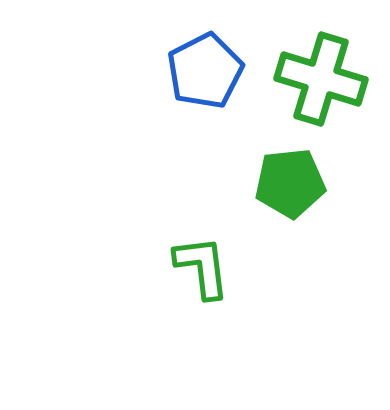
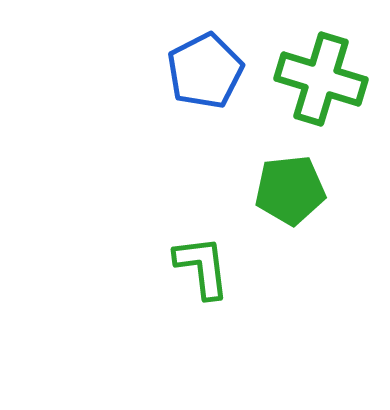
green pentagon: moved 7 px down
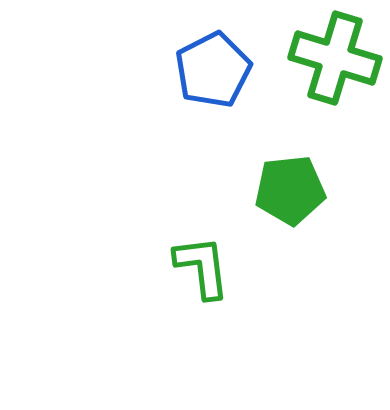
blue pentagon: moved 8 px right, 1 px up
green cross: moved 14 px right, 21 px up
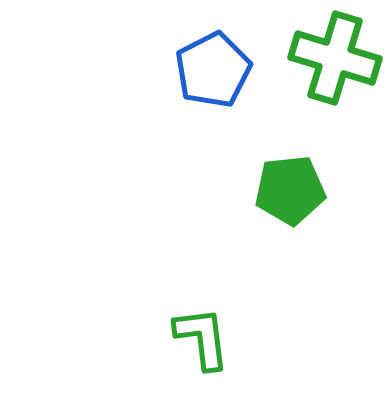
green L-shape: moved 71 px down
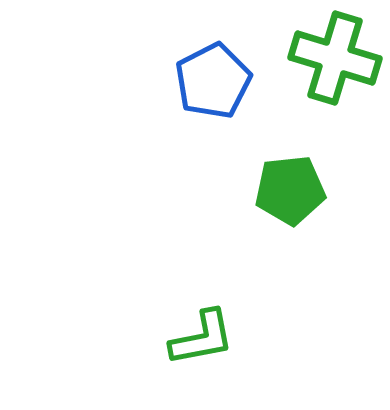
blue pentagon: moved 11 px down
green L-shape: rotated 86 degrees clockwise
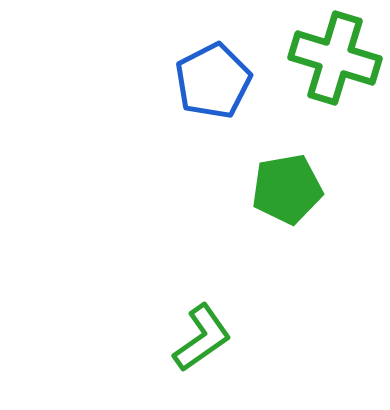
green pentagon: moved 3 px left, 1 px up; rotated 4 degrees counterclockwise
green L-shape: rotated 24 degrees counterclockwise
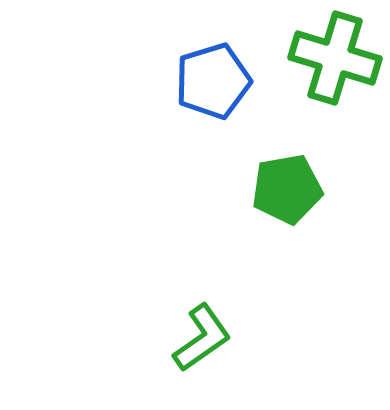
blue pentagon: rotated 10 degrees clockwise
